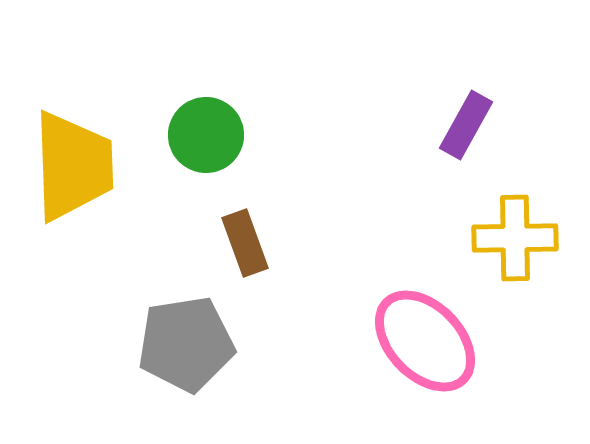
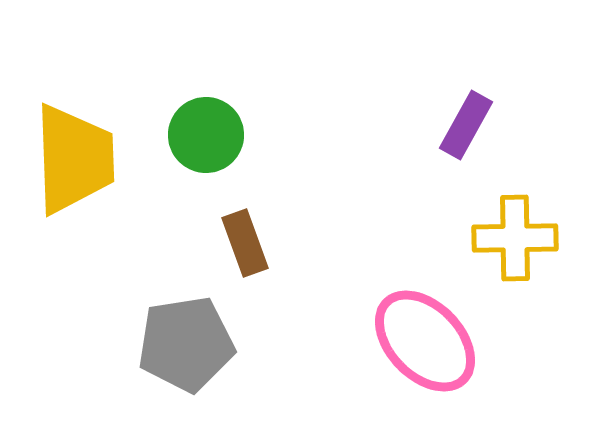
yellow trapezoid: moved 1 px right, 7 px up
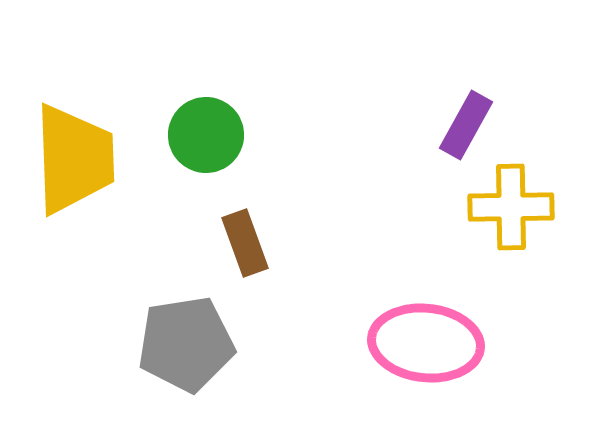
yellow cross: moved 4 px left, 31 px up
pink ellipse: moved 1 px right, 2 px down; rotated 40 degrees counterclockwise
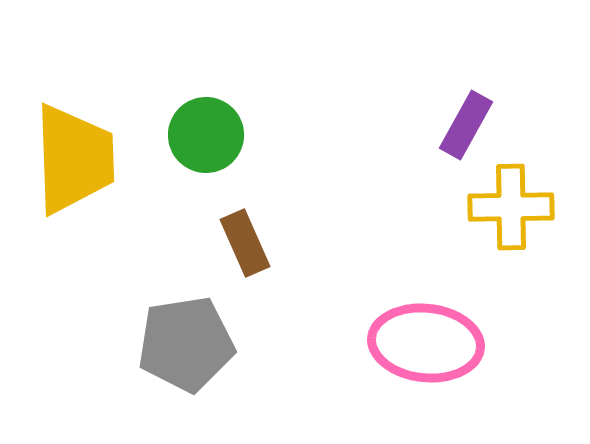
brown rectangle: rotated 4 degrees counterclockwise
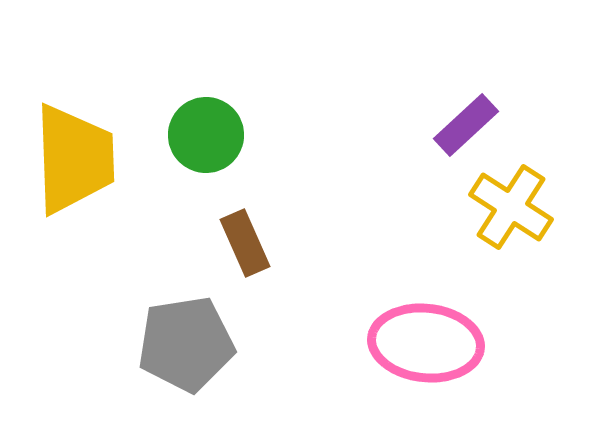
purple rectangle: rotated 18 degrees clockwise
yellow cross: rotated 34 degrees clockwise
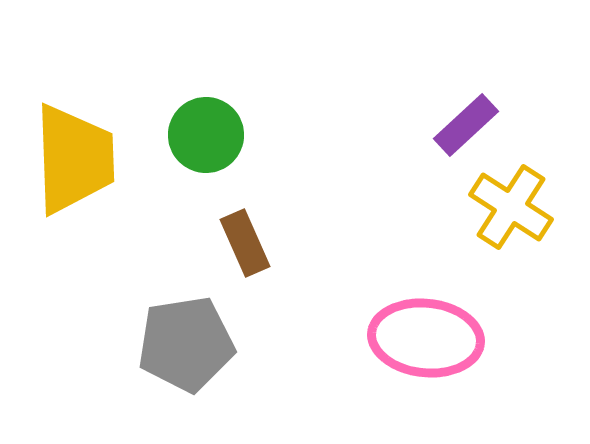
pink ellipse: moved 5 px up
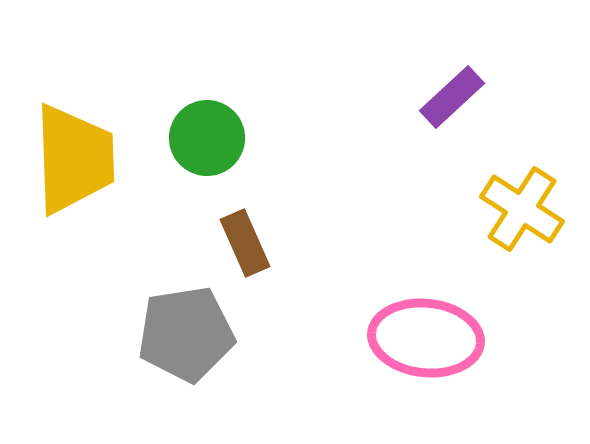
purple rectangle: moved 14 px left, 28 px up
green circle: moved 1 px right, 3 px down
yellow cross: moved 11 px right, 2 px down
gray pentagon: moved 10 px up
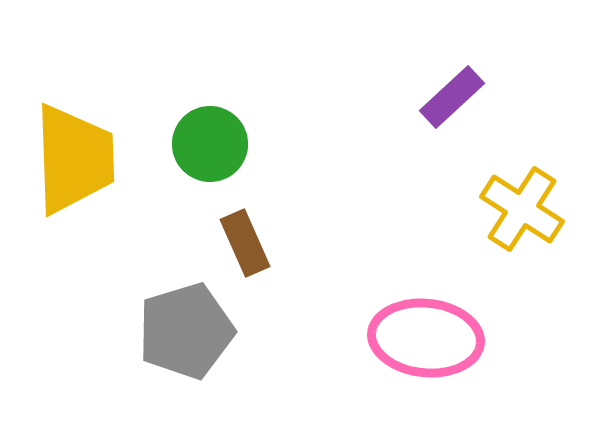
green circle: moved 3 px right, 6 px down
gray pentagon: moved 3 px up; rotated 8 degrees counterclockwise
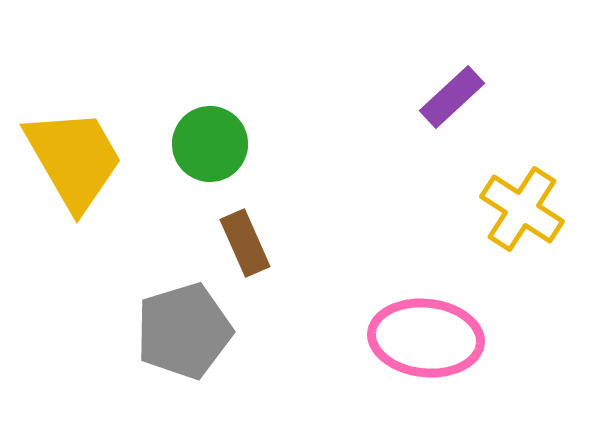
yellow trapezoid: rotated 28 degrees counterclockwise
gray pentagon: moved 2 px left
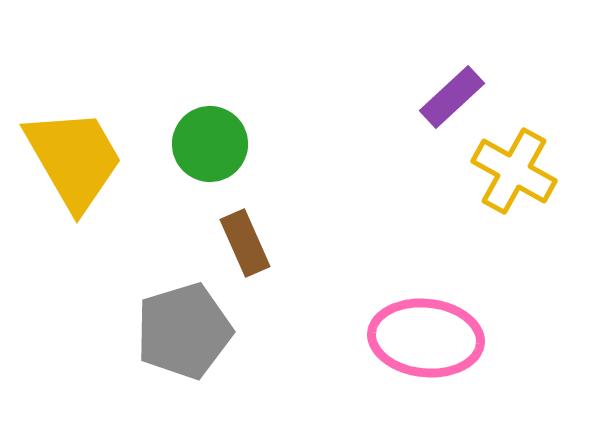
yellow cross: moved 8 px left, 38 px up; rotated 4 degrees counterclockwise
